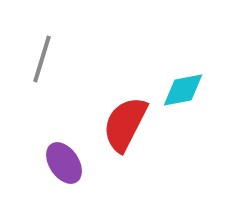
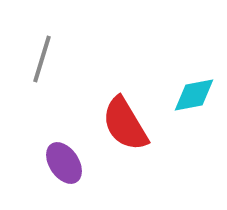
cyan diamond: moved 11 px right, 5 px down
red semicircle: rotated 58 degrees counterclockwise
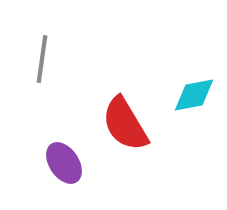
gray line: rotated 9 degrees counterclockwise
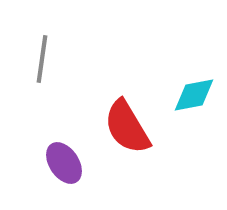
red semicircle: moved 2 px right, 3 px down
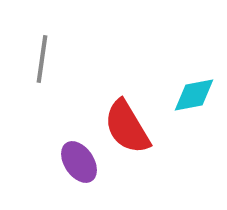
purple ellipse: moved 15 px right, 1 px up
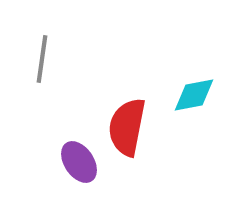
red semicircle: rotated 42 degrees clockwise
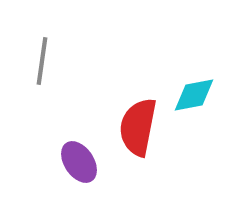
gray line: moved 2 px down
red semicircle: moved 11 px right
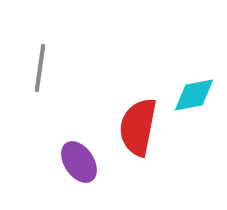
gray line: moved 2 px left, 7 px down
